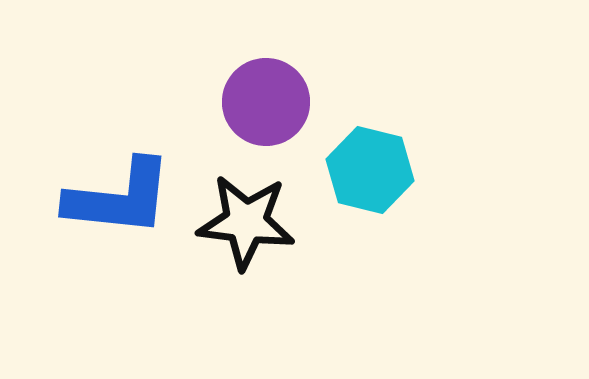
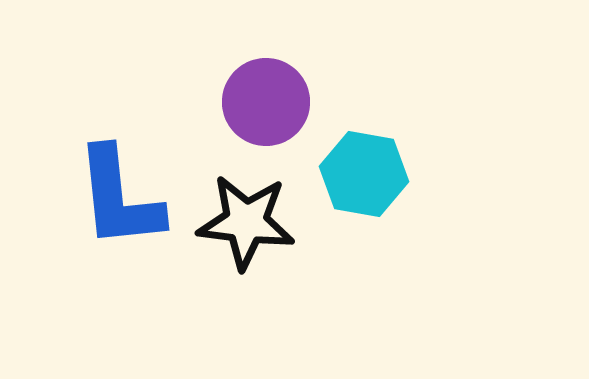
cyan hexagon: moved 6 px left, 4 px down; rotated 4 degrees counterclockwise
blue L-shape: rotated 78 degrees clockwise
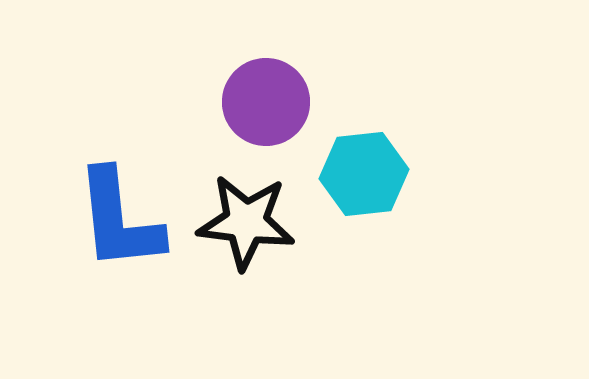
cyan hexagon: rotated 16 degrees counterclockwise
blue L-shape: moved 22 px down
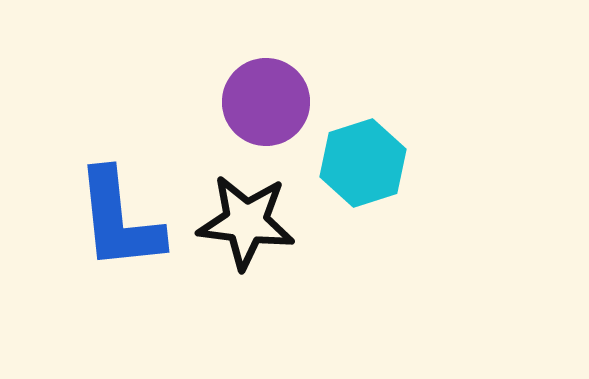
cyan hexagon: moved 1 px left, 11 px up; rotated 12 degrees counterclockwise
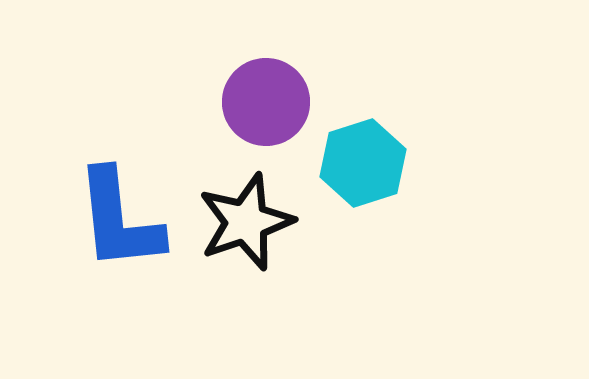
black star: rotated 26 degrees counterclockwise
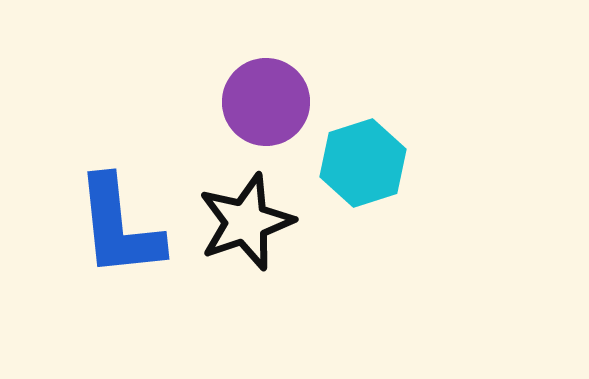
blue L-shape: moved 7 px down
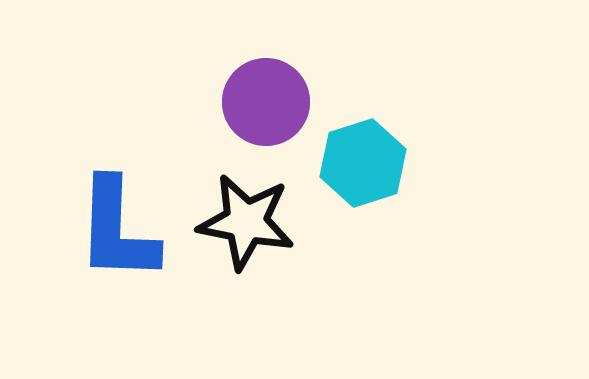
black star: rotated 30 degrees clockwise
blue L-shape: moved 2 px left, 3 px down; rotated 8 degrees clockwise
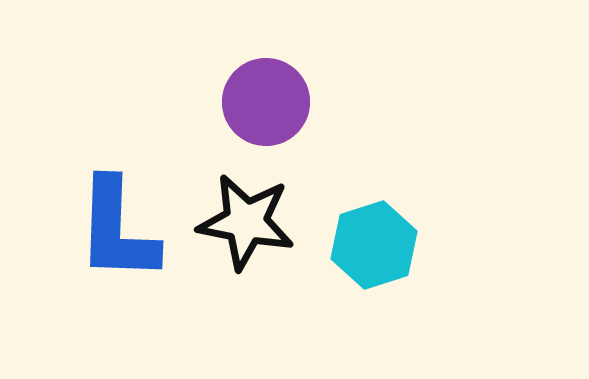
cyan hexagon: moved 11 px right, 82 px down
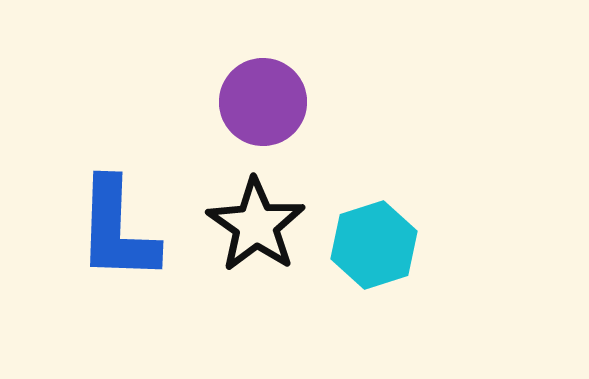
purple circle: moved 3 px left
black star: moved 10 px right, 3 px down; rotated 24 degrees clockwise
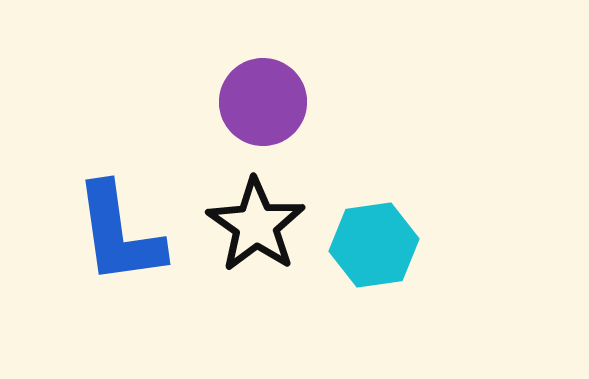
blue L-shape: moved 2 px right, 4 px down; rotated 10 degrees counterclockwise
cyan hexagon: rotated 10 degrees clockwise
